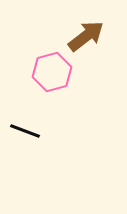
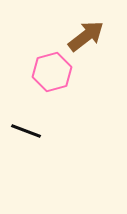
black line: moved 1 px right
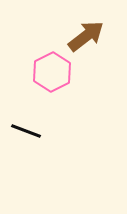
pink hexagon: rotated 12 degrees counterclockwise
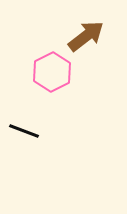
black line: moved 2 px left
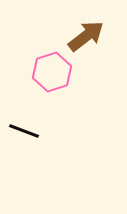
pink hexagon: rotated 9 degrees clockwise
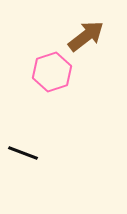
black line: moved 1 px left, 22 px down
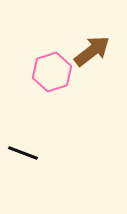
brown arrow: moved 6 px right, 15 px down
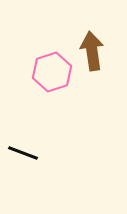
brown arrow: rotated 60 degrees counterclockwise
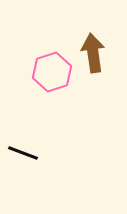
brown arrow: moved 1 px right, 2 px down
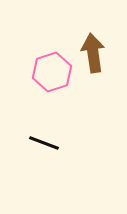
black line: moved 21 px right, 10 px up
